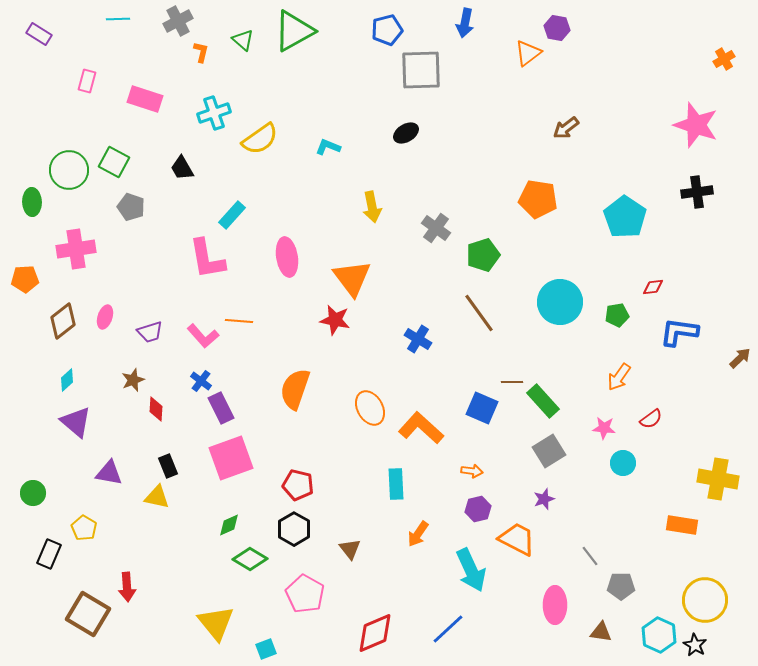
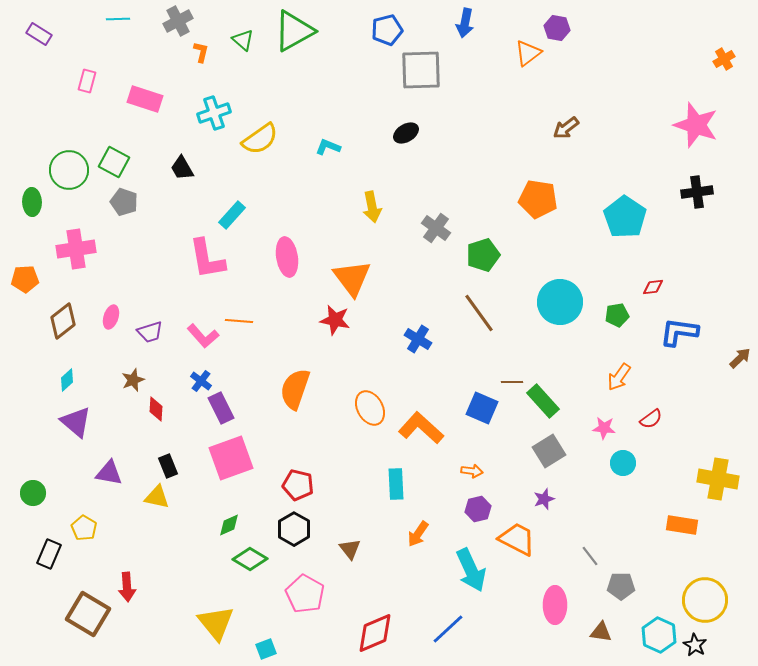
gray pentagon at (131, 207): moved 7 px left, 5 px up
pink ellipse at (105, 317): moved 6 px right
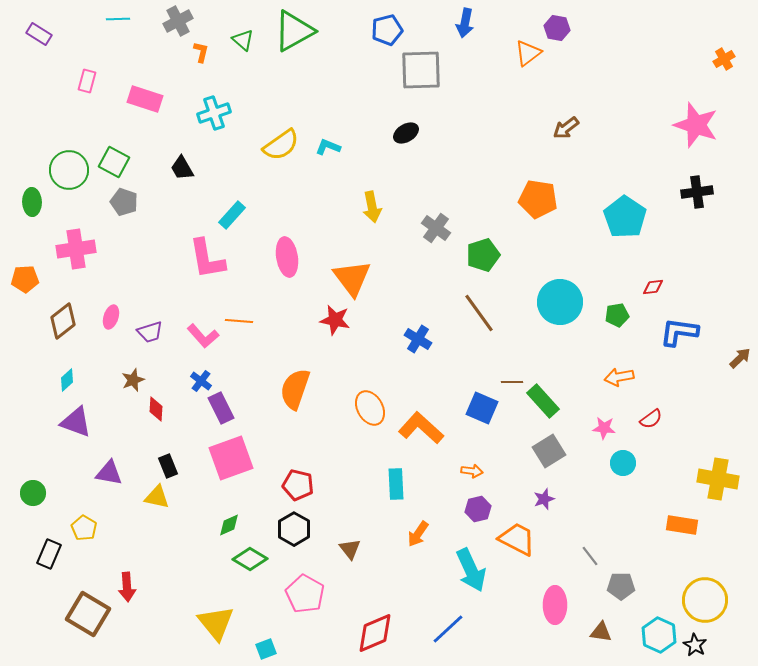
yellow semicircle at (260, 139): moved 21 px right, 6 px down
orange arrow at (619, 377): rotated 44 degrees clockwise
purple triangle at (76, 422): rotated 20 degrees counterclockwise
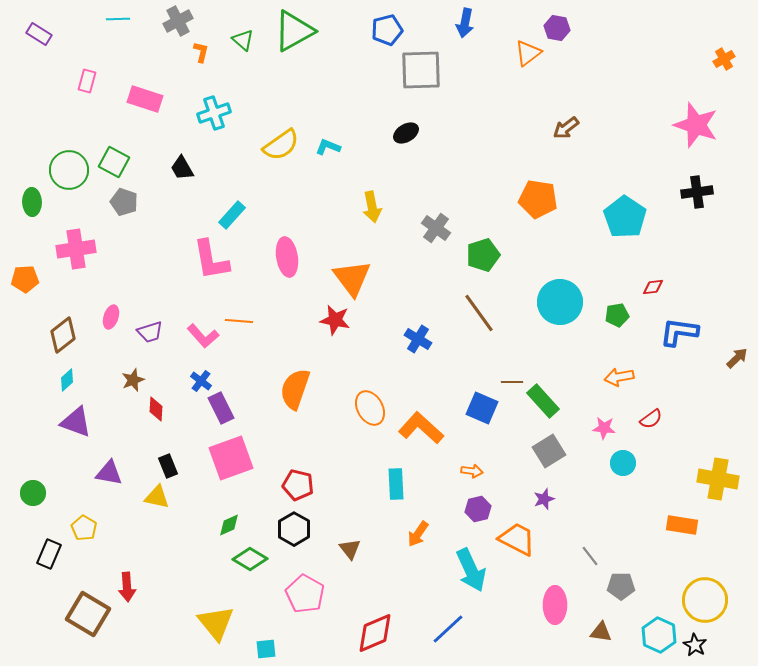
pink L-shape at (207, 259): moved 4 px right, 1 px down
brown diamond at (63, 321): moved 14 px down
brown arrow at (740, 358): moved 3 px left
cyan square at (266, 649): rotated 15 degrees clockwise
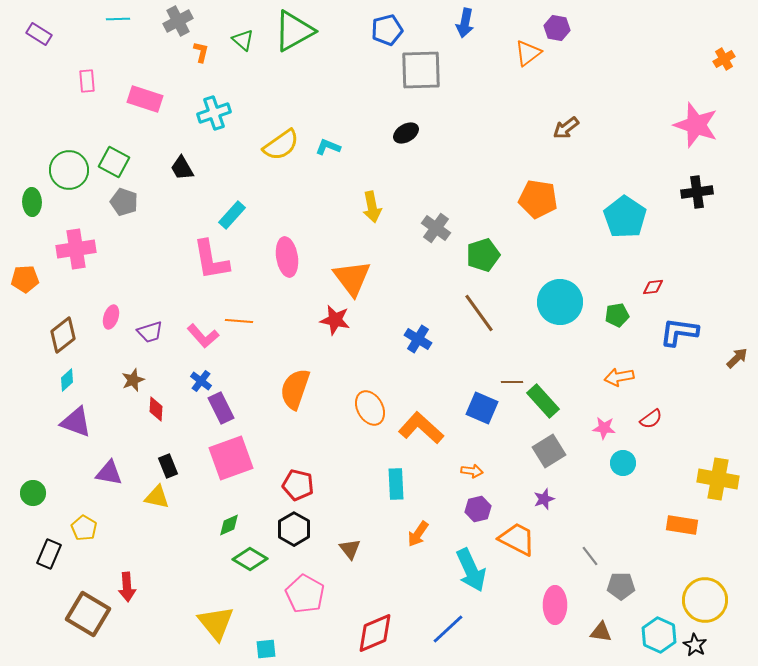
pink rectangle at (87, 81): rotated 20 degrees counterclockwise
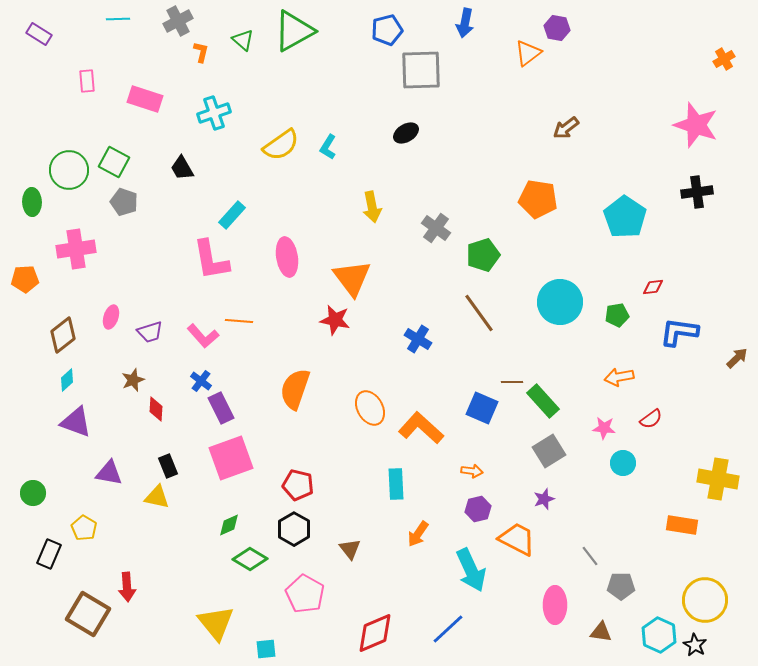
cyan L-shape at (328, 147): rotated 80 degrees counterclockwise
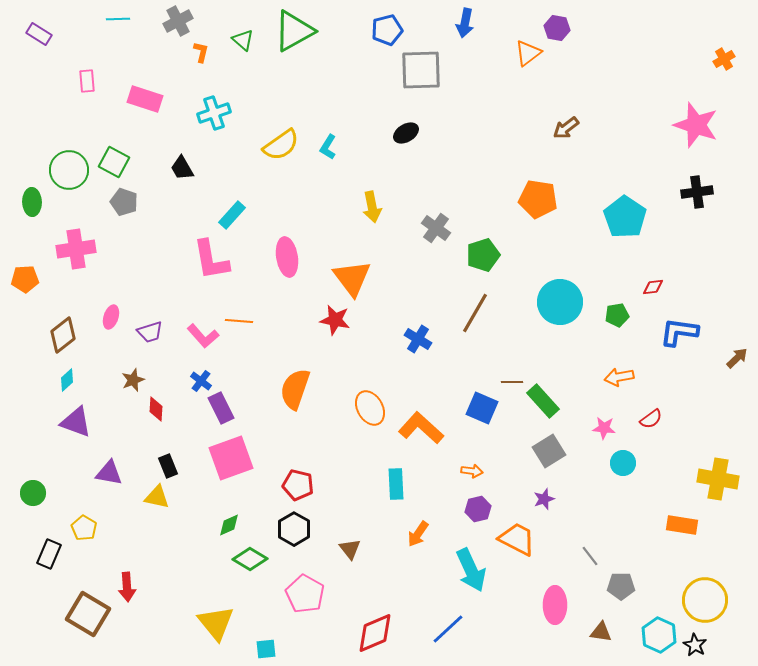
brown line at (479, 313): moved 4 px left; rotated 66 degrees clockwise
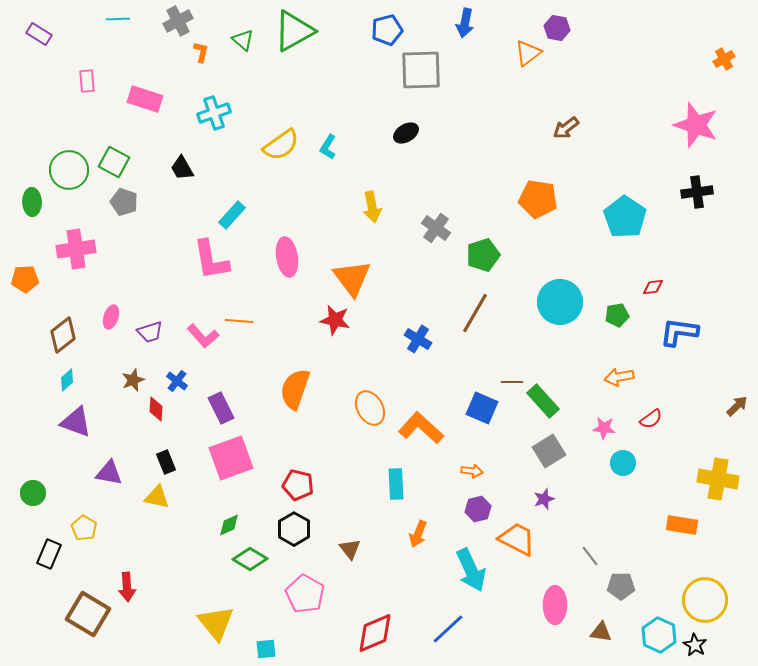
brown arrow at (737, 358): moved 48 px down
blue cross at (201, 381): moved 24 px left
black rectangle at (168, 466): moved 2 px left, 4 px up
orange arrow at (418, 534): rotated 12 degrees counterclockwise
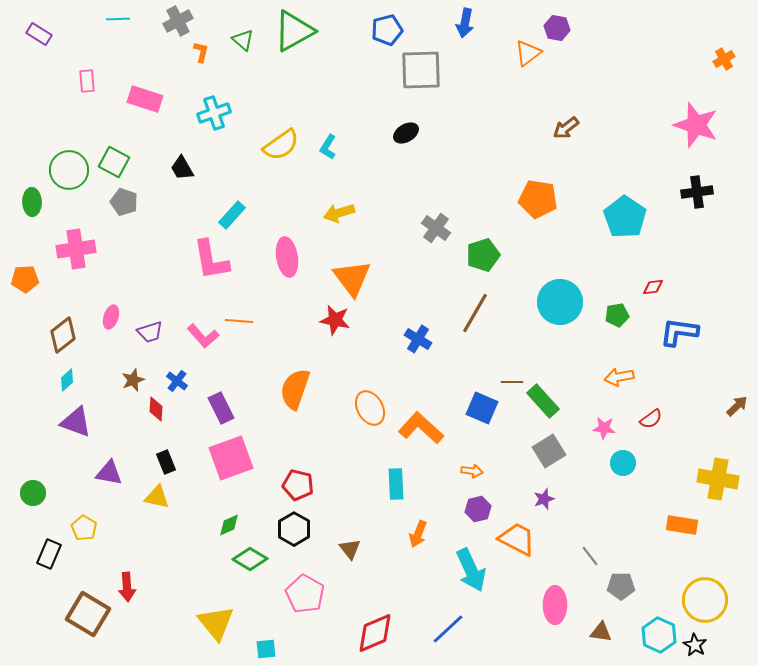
yellow arrow at (372, 207): moved 33 px left, 6 px down; rotated 84 degrees clockwise
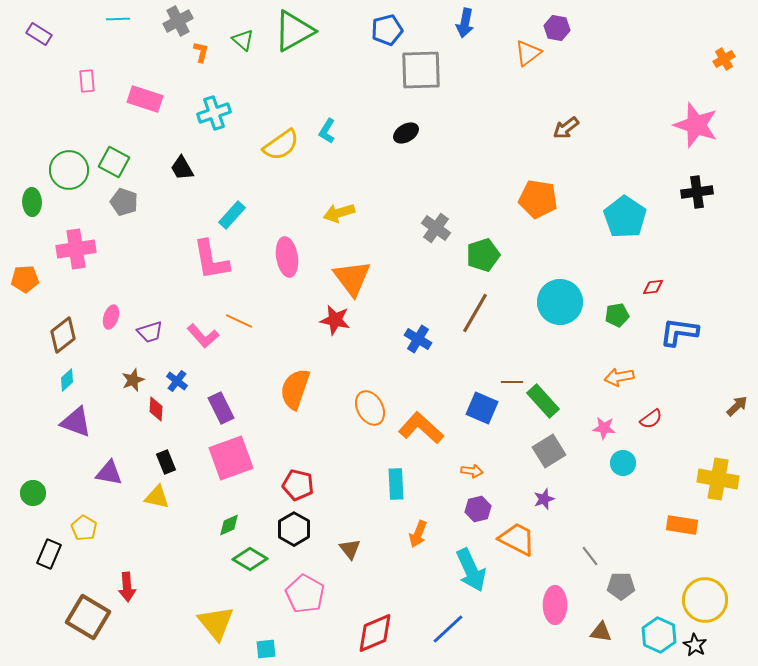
cyan L-shape at (328, 147): moved 1 px left, 16 px up
orange line at (239, 321): rotated 20 degrees clockwise
brown square at (88, 614): moved 3 px down
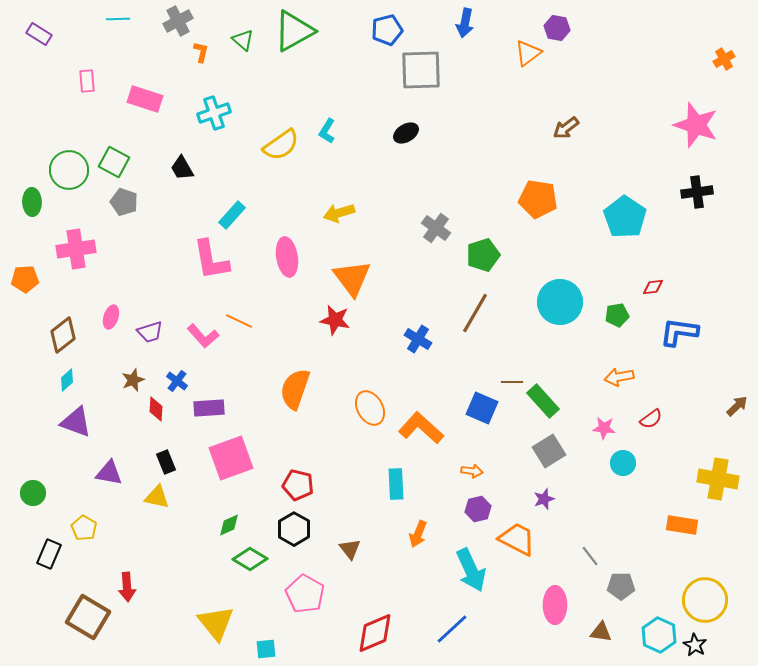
purple rectangle at (221, 408): moved 12 px left; rotated 68 degrees counterclockwise
blue line at (448, 629): moved 4 px right
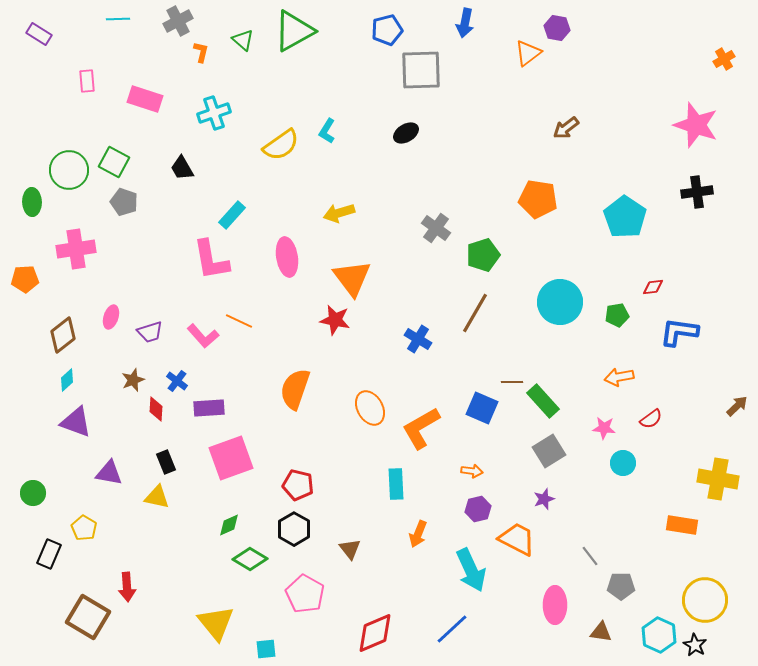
orange L-shape at (421, 428): rotated 72 degrees counterclockwise
